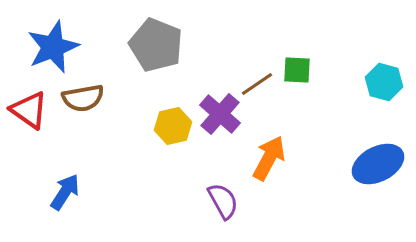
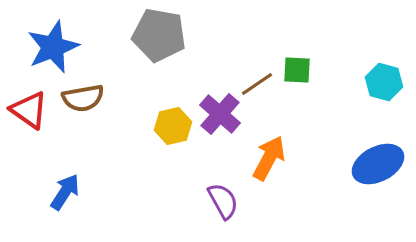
gray pentagon: moved 3 px right, 10 px up; rotated 12 degrees counterclockwise
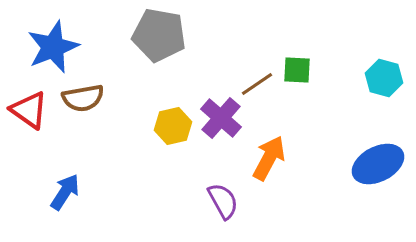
cyan hexagon: moved 4 px up
purple cross: moved 1 px right, 4 px down
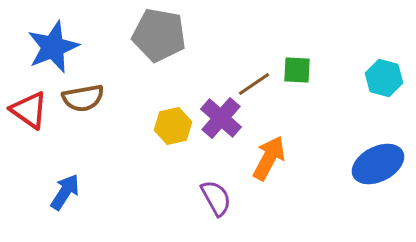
brown line: moved 3 px left
purple semicircle: moved 7 px left, 3 px up
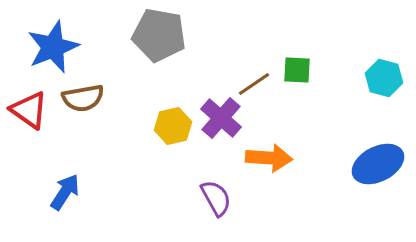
orange arrow: rotated 66 degrees clockwise
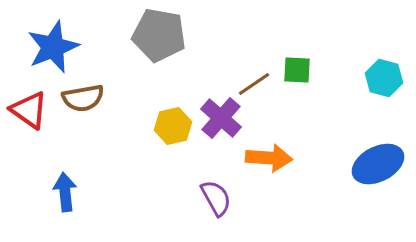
blue arrow: rotated 39 degrees counterclockwise
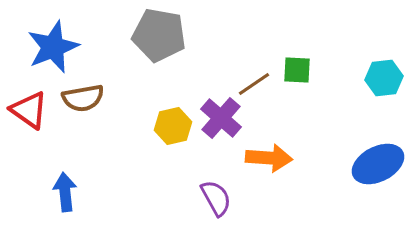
cyan hexagon: rotated 21 degrees counterclockwise
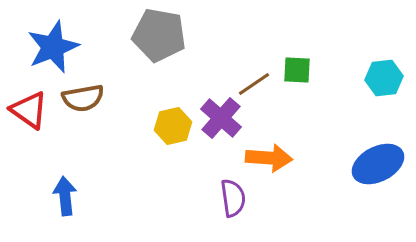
blue arrow: moved 4 px down
purple semicircle: moved 17 px right; rotated 21 degrees clockwise
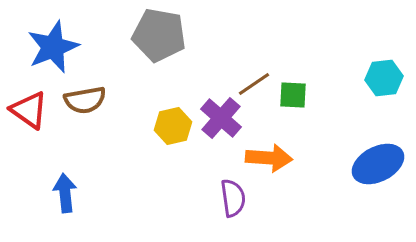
green square: moved 4 px left, 25 px down
brown semicircle: moved 2 px right, 2 px down
blue arrow: moved 3 px up
